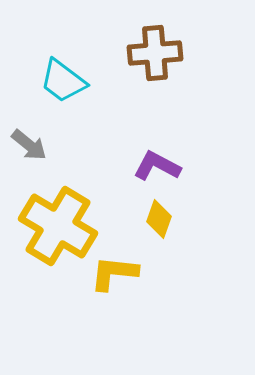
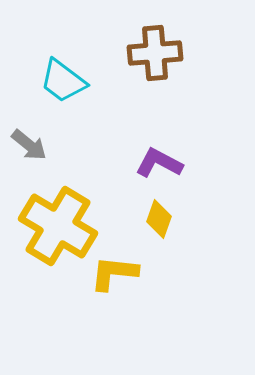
purple L-shape: moved 2 px right, 3 px up
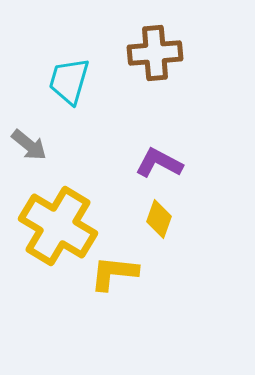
cyan trapezoid: moved 6 px right; rotated 69 degrees clockwise
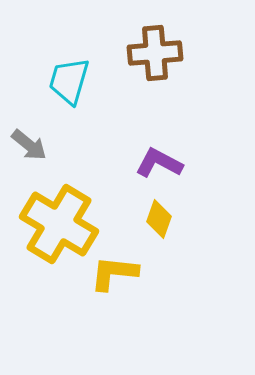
yellow cross: moved 1 px right, 2 px up
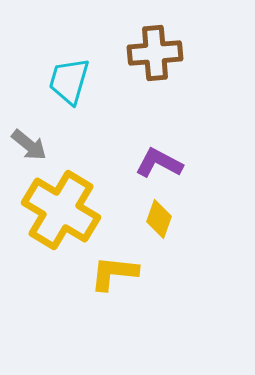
yellow cross: moved 2 px right, 14 px up
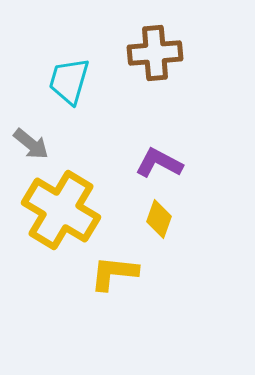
gray arrow: moved 2 px right, 1 px up
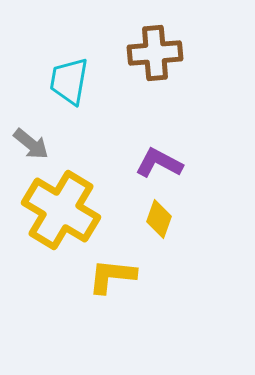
cyan trapezoid: rotated 6 degrees counterclockwise
yellow L-shape: moved 2 px left, 3 px down
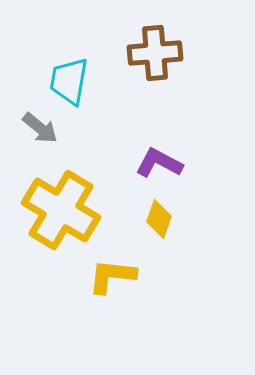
gray arrow: moved 9 px right, 16 px up
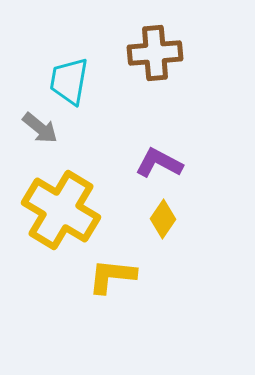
yellow diamond: moved 4 px right; rotated 15 degrees clockwise
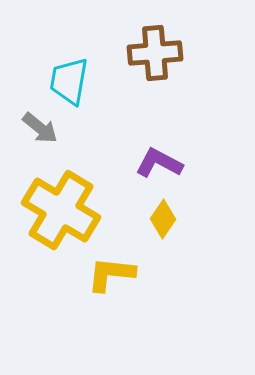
yellow L-shape: moved 1 px left, 2 px up
